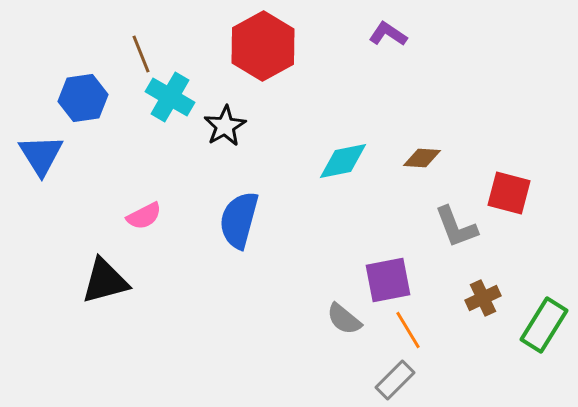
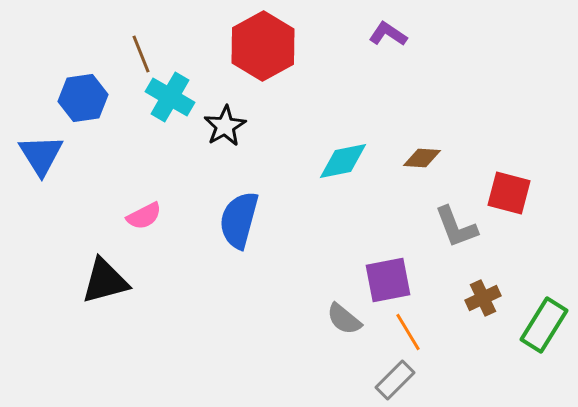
orange line: moved 2 px down
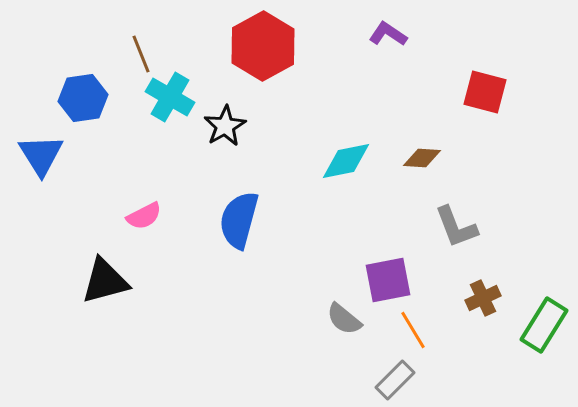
cyan diamond: moved 3 px right
red square: moved 24 px left, 101 px up
orange line: moved 5 px right, 2 px up
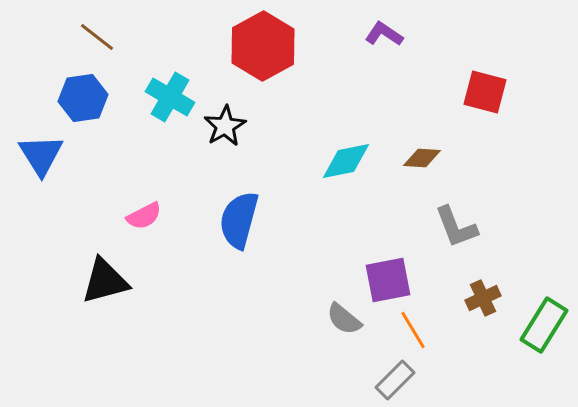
purple L-shape: moved 4 px left
brown line: moved 44 px left, 17 px up; rotated 30 degrees counterclockwise
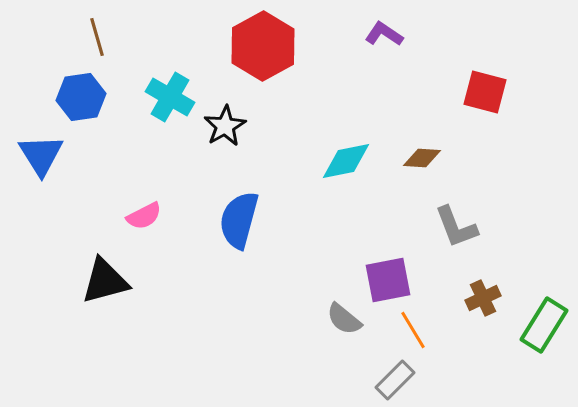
brown line: rotated 36 degrees clockwise
blue hexagon: moved 2 px left, 1 px up
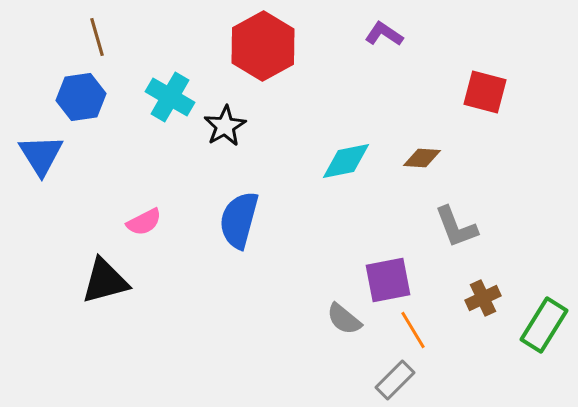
pink semicircle: moved 6 px down
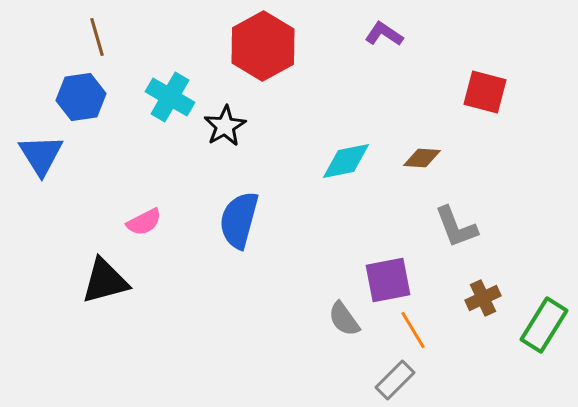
gray semicircle: rotated 15 degrees clockwise
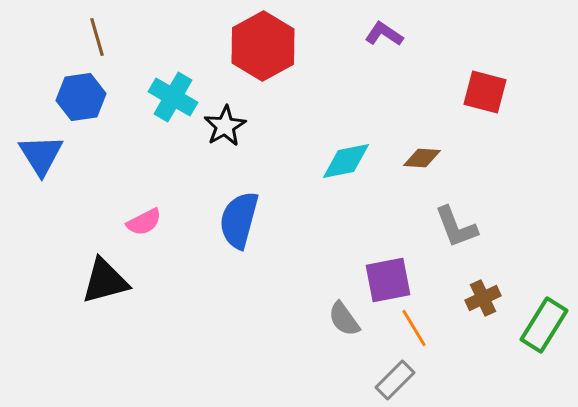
cyan cross: moved 3 px right
orange line: moved 1 px right, 2 px up
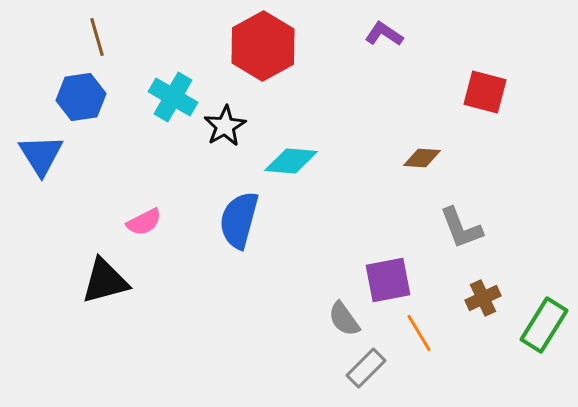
cyan diamond: moved 55 px left; rotated 16 degrees clockwise
gray L-shape: moved 5 px right, 1 px down
orange line: moved 5 px right, 5 px down
gray rectangle: moved 29 px left, 12 px up
